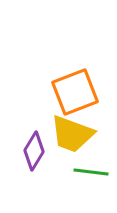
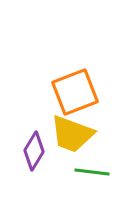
green line: moved 1 px right
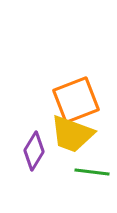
orange square: moved 1 px right, 8 px down
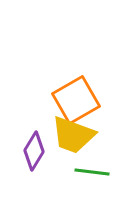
orange square: rotated 9 degrees counterclockwise
yellow trapezoid: moved 1 px right, 1 px down
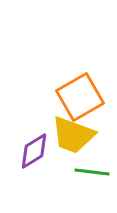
orange square: moved 4 px right, 3 px up
purple diamond: rotated 27 degrees clockwise
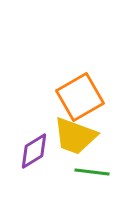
yellow trapezoid: moved 2 px right, 1 px down
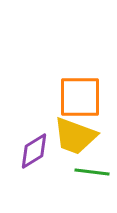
orange square: rotated 30 degrees clockwise
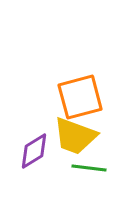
orange square: rotated 15 degrees counterclockwise
green line: moved 3 px left, 4 px up
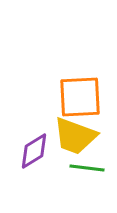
orange square: rotated 12 degrees clockwise
green line: moved 2 px left
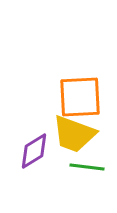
yellow trapezoid: moved 1 px left, 2 px up
green line: moved 1 px up
